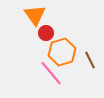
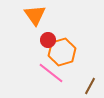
red circle: moved 2 px right, 7 px down
brown line: moved 26 px down; rotated 54 degrees clockwise
pink line: rotated 12 degrees counterclockwise
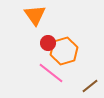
red circle: moved 3 px down
orange hexagon: moved 2 px right, 1 px up
brown line: rotated 24 degrees clockwise
